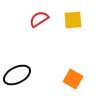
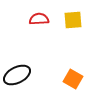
red semicircle: rotated 30 degrees clockwise
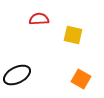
yellow square: moved 15 px down; rotated 18 degrees clockwise
orange square: moved 8 px right
